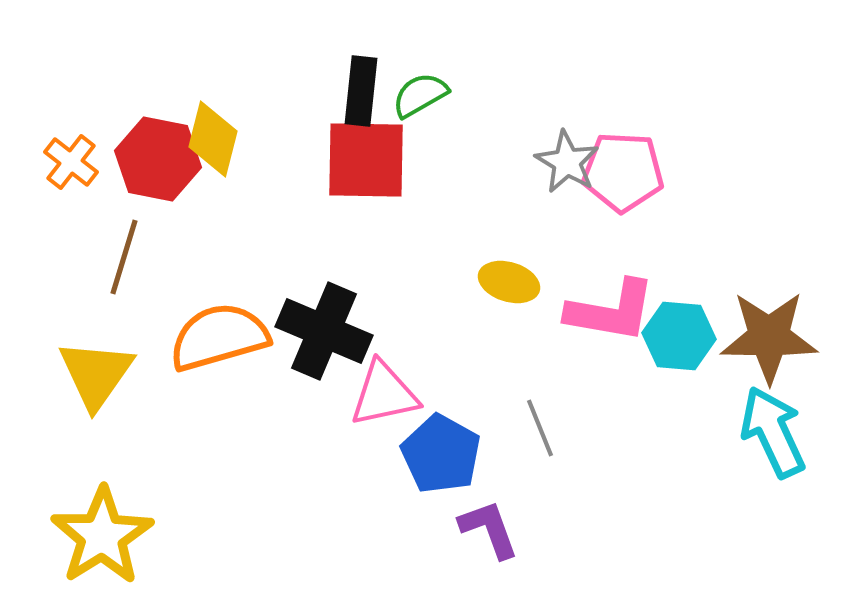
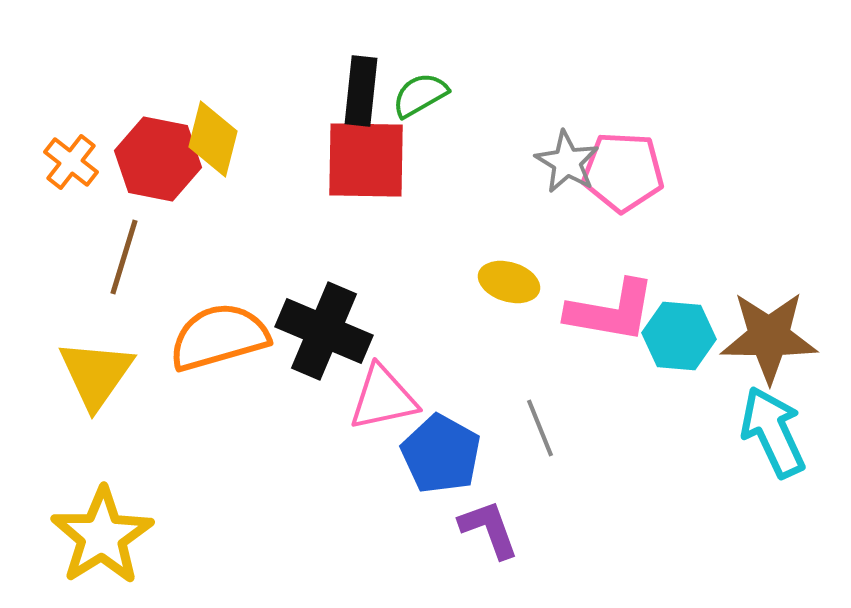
pink triangle: moved 1 px left, 4 px down
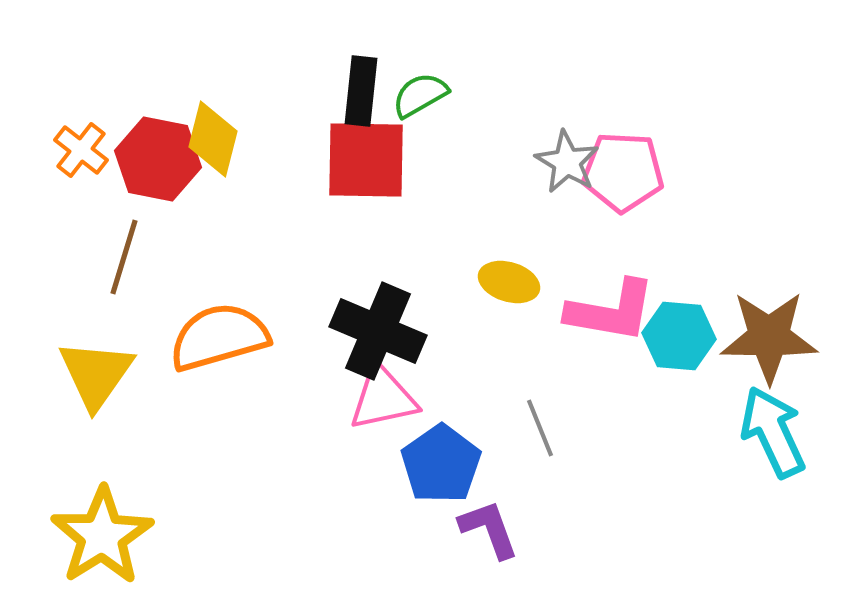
orange cross: moved 10 px right, 12 px up
black cross: moved 54 px right
blue pentagon: moved 10 px down; rotated 8 degrees clockwise
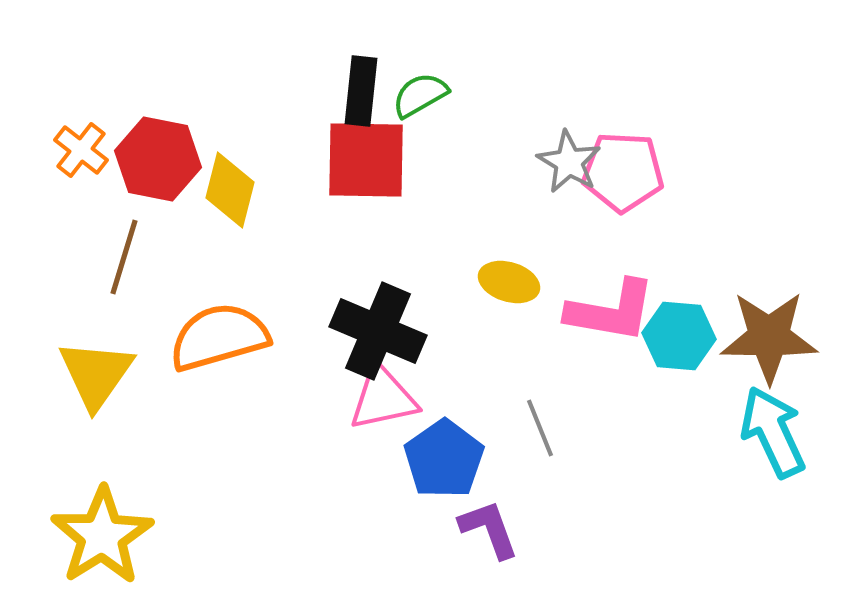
yellow diamond: moved 17 px right, 51 px down
gray star: moved 2 px right
blue pentagon: moved 3 px right, 5 px up
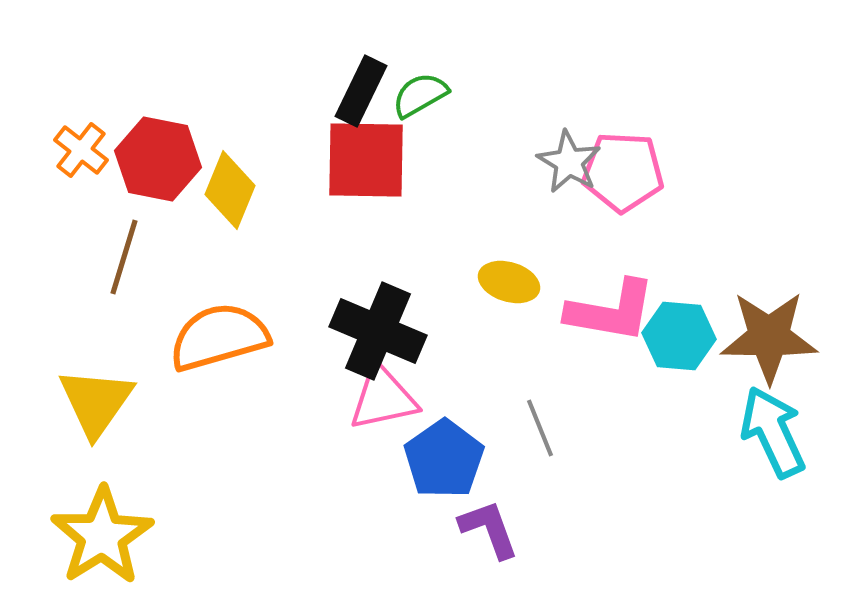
black rectangle: rotated 20 degrees clockwise
yellow diamond: rotated 8 degrees clockwise
yellow triangle: moved 28 px down
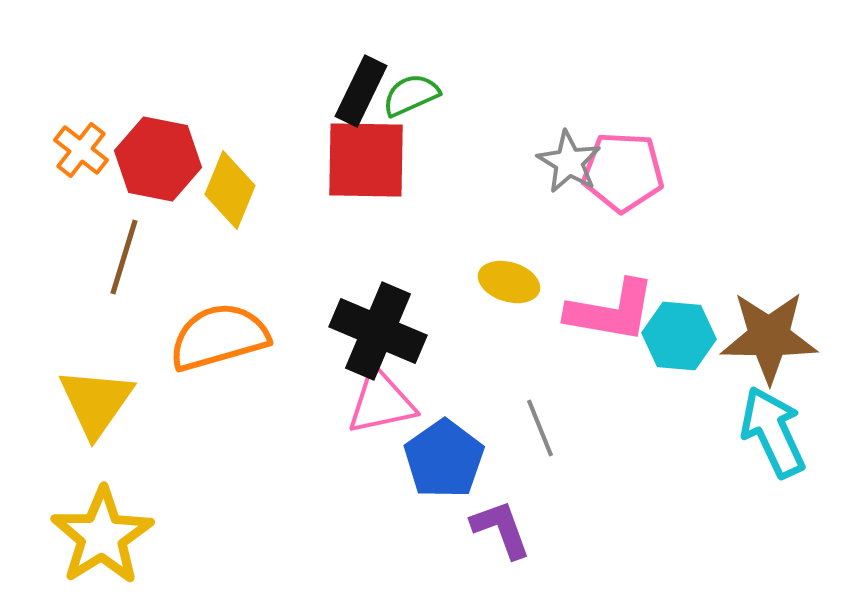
green semicircle: moved 9 px left; rotated 6 degrees clockwise
pink triangle: moved 2 px left, 4 px down
purple L-shape: moved 12 px right
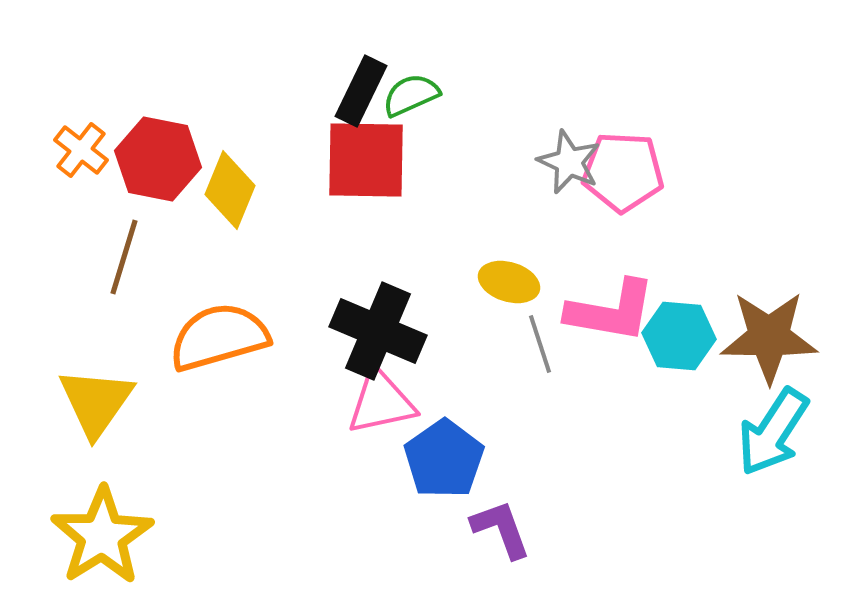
gray star: rotated 6 degrees counterclockwise
gray line: moved 84 px up; rotated 4 degrees clockwise
cyan arrow: rotated 122 degrees counterclockwise
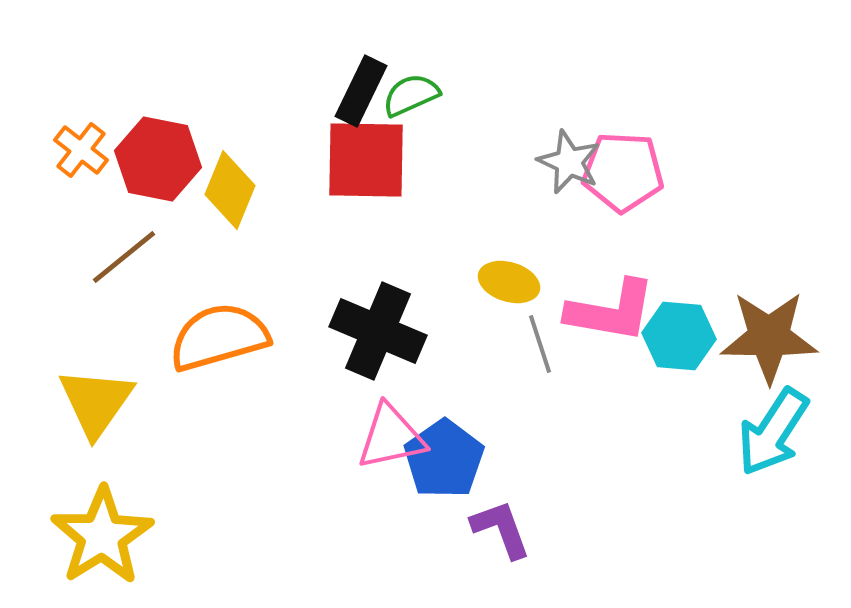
brown line: rotated 34 degrees clockwise
pink triangle: moved 10 px right, 35 px down
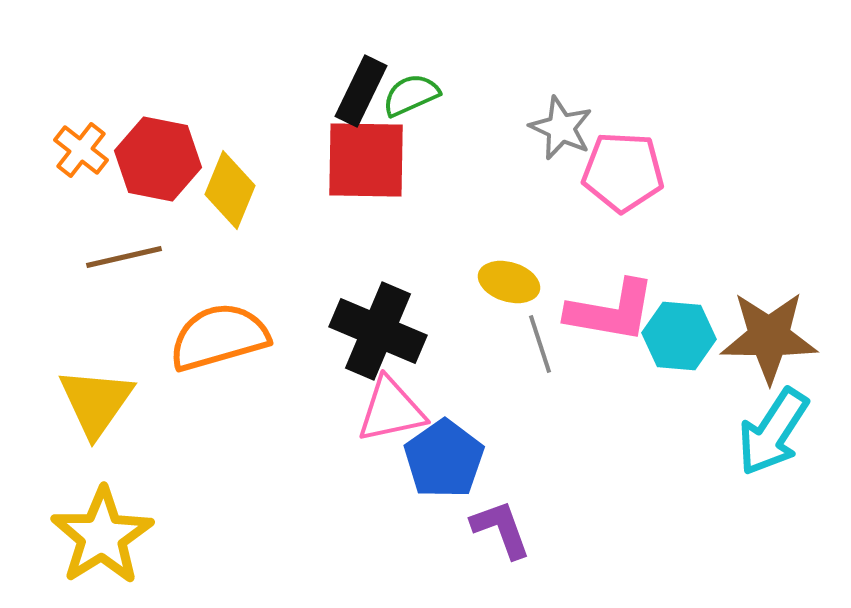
gray star: moved 8 px left, 34 px up
brown line: rotated 26 degrees clockwise
pink triangle: moved 27 px up
